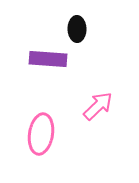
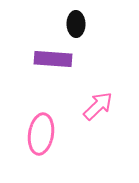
black ellipse: moved 1 px left, 5 px up
purple rectangle: moved 5 px right
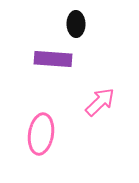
pink arrow: moved 2 px right, 4 px up
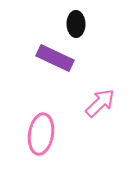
purple rectangle: moved 2 px right, 1 px up; rotated 21 degrees clockwise
pink arrow: moved 1 px down
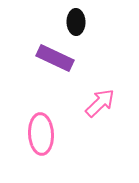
black ellipse: moved 2 px up
pink ellipse: rotated 12 degrees counterclockwise
